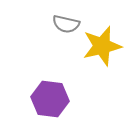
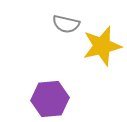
purple hexagon: rotated 12 degrees counterclockwise
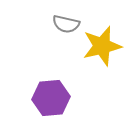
purple hexagon: moved 1 px right, 1 px up
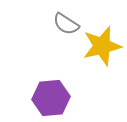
gray semicircle: rotated 20 degrees clockwise
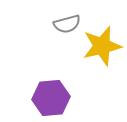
gray semicircle: moved 1 px right; rotated 48 degrees counterclockwise
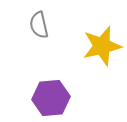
gray semicircle: moved 28 px left, 1 px down; rotated 92 degrees clockwise
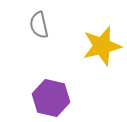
purple hexagon: rotated 18 degrees clockwise
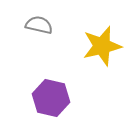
gray semicircle: rotated 116 degrees clockwise
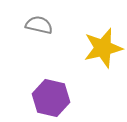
yellow star: moved 1 px right, 2 px down
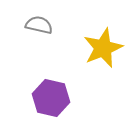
yellow star: rotated 9 degrees counterclockwise
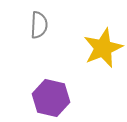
gray semicircle: rotated 80 degrees clockwise
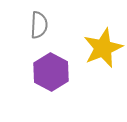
purple hexagon: moved 26 px up; rotated 15 degrees clockwise
